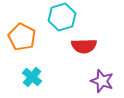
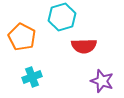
cyan cross: rotated 30 degrees clockwise
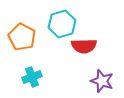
cyan hexagon: moved 7 px down
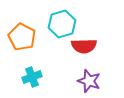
purple star: moved 13 px left
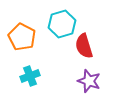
red semicircle: rotated 75 degrees clockwise
cyan cross: moved 2 px left, 1 px up
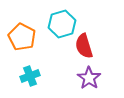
purple star: moved 3 px up; rotated 15 degrees clockwise
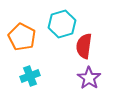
red semicircle: rotated 25 degrees clockwise
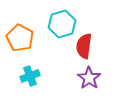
orange pentagon: moved 2 px left, 1 px down
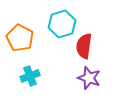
purple star: rotated 15 degrees counterclockwise
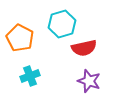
red semicircle: moved 2 px down; rotated 110 degrees counterclockwise
purple star: moved 3 px down
